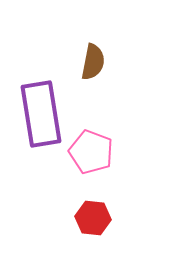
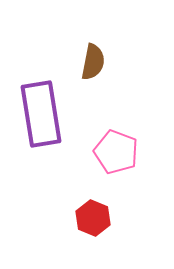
pink pentagon: moved 25 px right
red hexagon: rotated 16 degrees clockwise
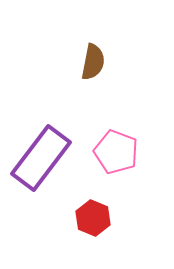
purple rectangle: moved 44 px down; rotated 46 degrees clockwise
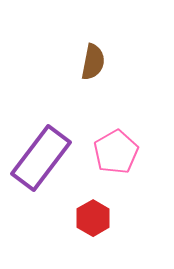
pink pentagon: rotated 21 degrees clockwise
red hexagon: rotated 8 degrees clockwise
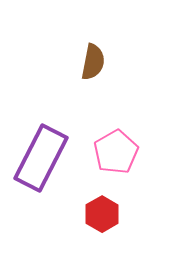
purple rectangle: rotated 10 degrees counterclockwise
red hexagon: moved 9 px right, 4 px up
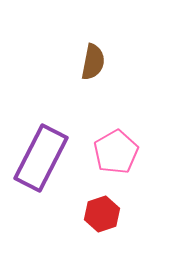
red hexagon: rotated 12 degrees clockwise
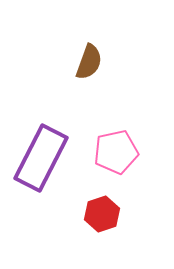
brown semicircle: moved 4 px left; rotated 9 degrees clockwise
pink pentagon: rotated 18 degrees clockwise
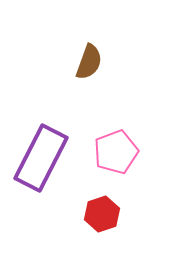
pink pentagon: rotated 9 degrees counterclockwise
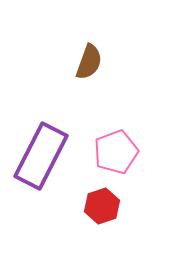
purple rectangle: moved 2 px up
red hexagon: moved 8 px up
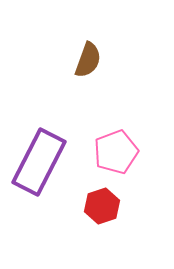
brown semicircle: moved 1 px left, 2 px up
purple rectangle: moved 2 px left, 6 px down
